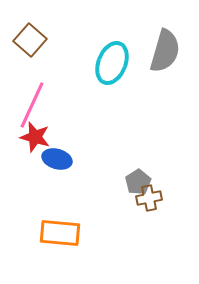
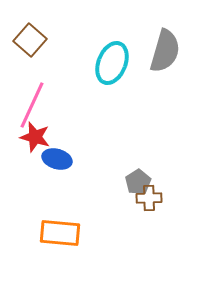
brown cross: rotated 10 degrees clockwise
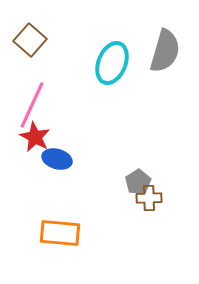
red star: rotated 12 degrees clockwise
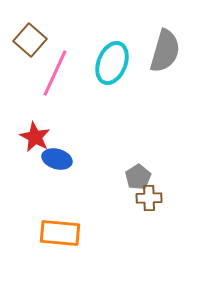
pink line: moved 23 px right, 32 px up
gray pentagon: moved 5 px up
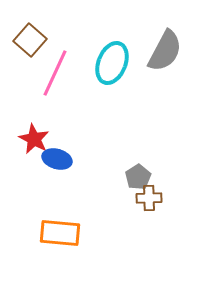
gray semicircle: rotated 12 degrees clockwise
red star: moved 1 px left, 2 px down
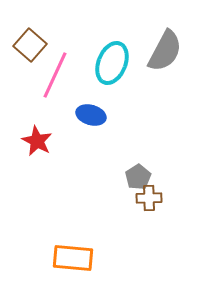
brown square: moved 5 px down
pink line: moved 2 px down
red star: moved 3 px right, 2 px down
blue ellipse: moved 34 px right, 44 px up
orange rectangle: moved 13 px right, 25 px down
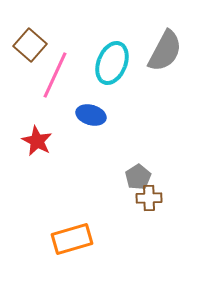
orange rectangle: moved 1 px left, 19 px up; rotated 21 degrees counterclockwise
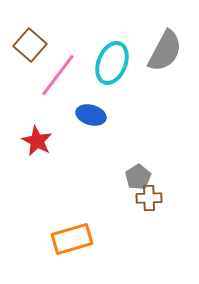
pink line: moved 3 px right; rotated 12 degrees clockwise
